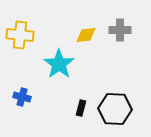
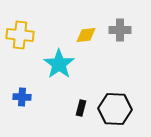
blue cross: rotated 12 degrees counterclockwise
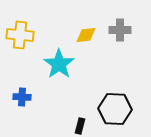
black rectangle: moved 1 px left, 18 px down
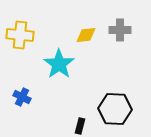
blue cross: rotated 24 degrees clockwise
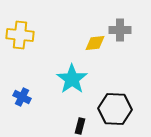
yellow diamond: moved 9 px right, 8 px down
cyan star: moved 13 px right, 15 px down
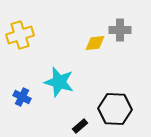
yellow cross: rotated 24 degrees counterclockwise
cyan star: moved 13 px left, 3 px down; rotated 20 degrees counterclockwise
black rectangle: rotated 35 degrees clockwise
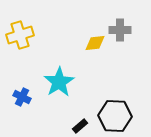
cyan star: rotated 24 degrees clockwise
black hexagon: moved 7 px down
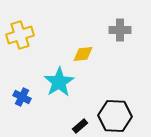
yellow diamond: moved 12 px left, 11 px down
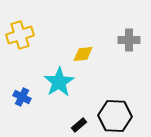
gray cross: moved 9 px right, 10 px down
black rectangle: moved 1 px left, 1 px up
